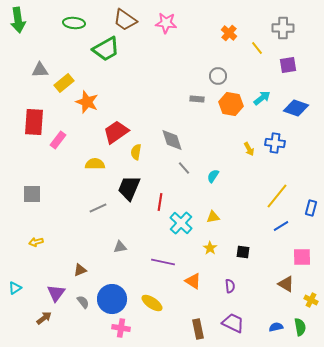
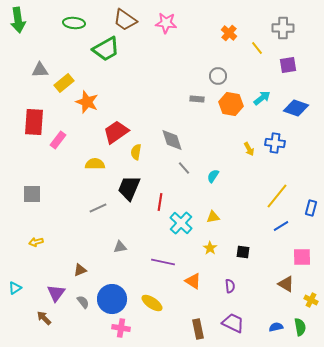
brown arrow at (44, 318): rotated 98 degrees counterclockwise
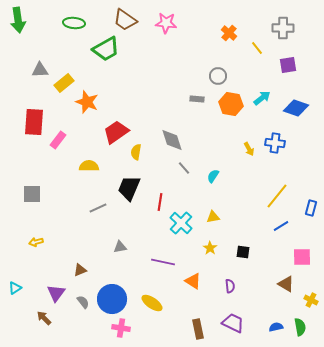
yellow semicircle at (95, 164): moved 6 px left, 2 px down
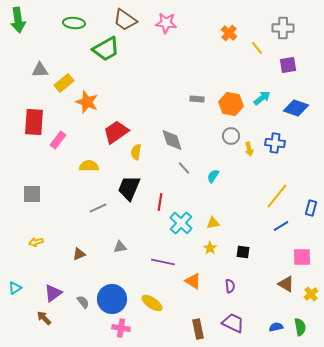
gray circle at (218, 76): moved 13 px right, 60 px down
yellow arrow at (249, 149): rotated 16 degrees clockwise
yellow triangle at (213, 217): moved 6 px down
brown triangle at (80, 270): moved 1 px left, 16 px up
purple triangle at (56, 293): moved 3 px left; rotated 18 degrees clockwise
yellow cross at (311, 300): moved 6 px up; rotated 24 degrees clockwise
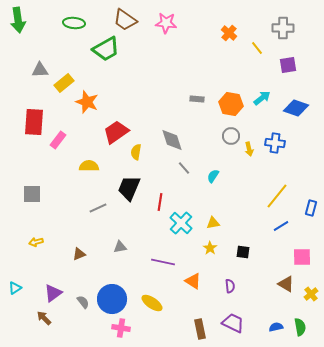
brown rectangle at (198, 329): moved 2 px right
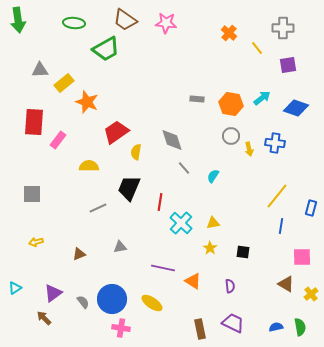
blue line at (281, 226): rotated 49 degrees counterclockwise
purple line at (163, 262): moved 6 px down
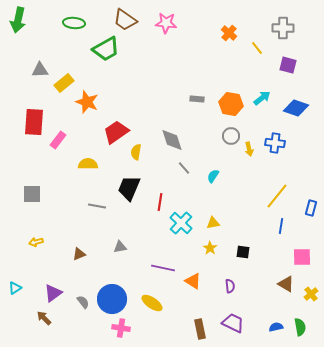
green arrow at (18, 20): rotated 20 degrees clockwise
purple square at (288, 65): rotated 24 degrees clockwise
yellow semicircle at (89, 166): moved 1 px left, 2 px up
gray line at (98, 208): moved 1 px left, 2 px up; rotated 36 degrees clockwise
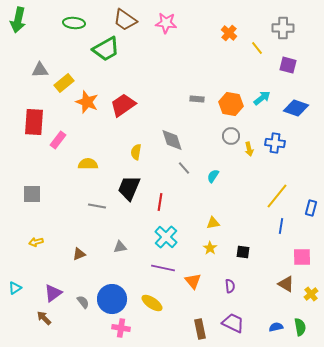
red trapezoid at (116, 132): moved 7 px right, 27 px up
cyan cross at (181, 223): moved 15 px left, 14 px down
orange triangle at (193, 281): rotated 18 degrees clockwise
